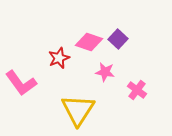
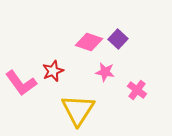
red star: moved 6 px left, 13 px down
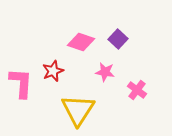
pink diamond: moved 8 px left
pink L-shape: rotated 140 degrees counterclockwise
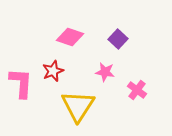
pink diamond: moved 11 px left, 5 px up
yellow triangle: moved 4 px up
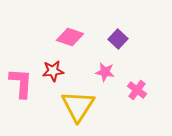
red star: rotated 15 degrees clockwise
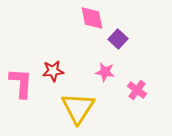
pink diamond: moved 22 px right, 19 px up; rotated 60 degrees clockwise
yellow triangle: moved 2 px down
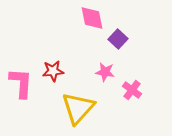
pink cross: moved 5 px left
yellow triangle: rotated 9 degrees clockwise
